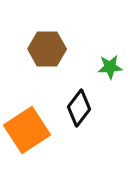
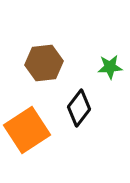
brown hexagon: moved 3 px left, 14 px down; rotated 6 degrees counterclockwise
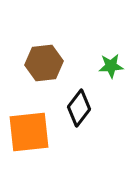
green star: moved 1 px right, 1 px up
orange square: moved 2 px right, 2 px down; rotated 27 degrees clockwise
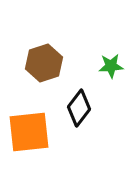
brown hexagon: rotated 12 degrees counterclockwise
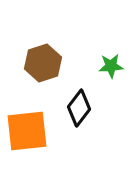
brown hexagon: moved 1 px left
orange square: moved 2 px left, 1 px up
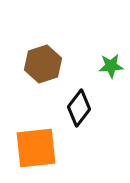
brown hexagon: moved 1 px down
orange square: moved 9 px right, 17 px down
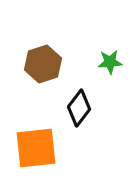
green star: moved 1 px left, 4 px up
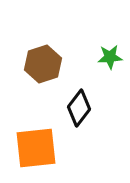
green star: moved 5 px up
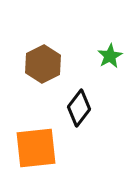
green star: moved 1 px up; rotated 25 degrees counterclockwise
brown hexagon: rotated 9 degrees counterclockwise
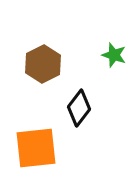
green star: moved 4 px right, 1 px up; rotated 25 degrees counterclockwise
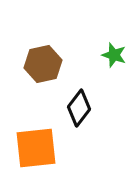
brown hexagon: rotated 15 degrees clockwise
